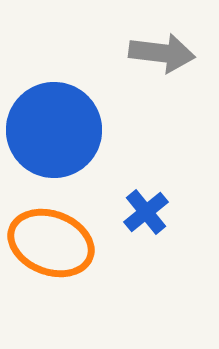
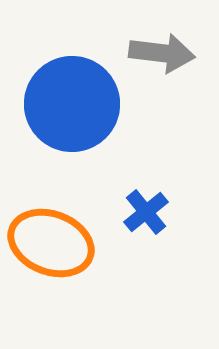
blue circle: moved 18 px right, 26 px up
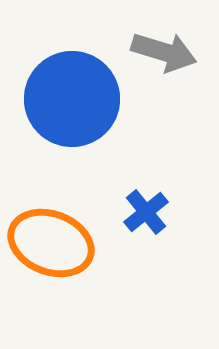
gray arrow: moved 2 px right, 1 px up; rotated 10 degrees clockwise
blue circle: moved 5 px up
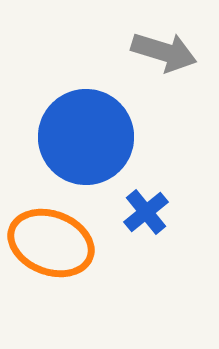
blue circle: moved 14 px right, 38 px down
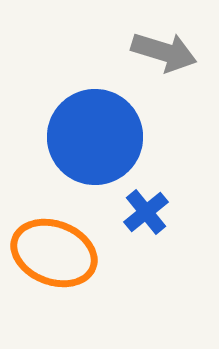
blue circle: moved 9 px right
orange ellipse: moved 3 px right, 10 px down
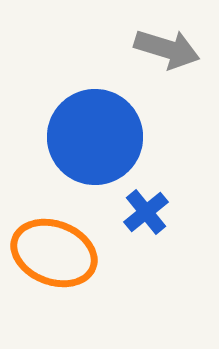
gray arrow: moved 3 px right, 3 px up
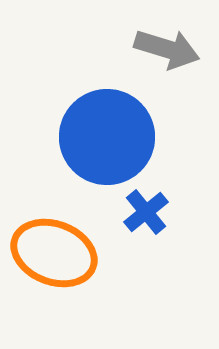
blue circle: moved 12 px right
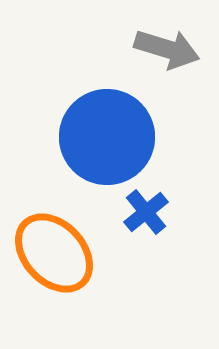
orange ellipse: rotated 26 degrees clockwise
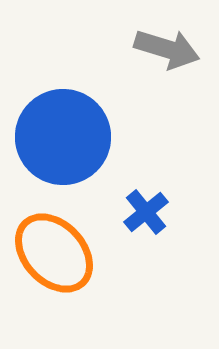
blue circle: moved 44 px left
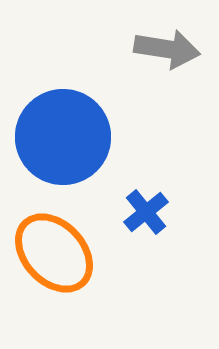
gray arrow: rotated 8 degrees counterclockwise
